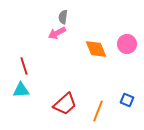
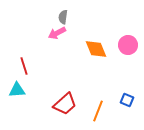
pink circle: moved 1 px right, 1 px down
cyan triangle: moved 4 px left
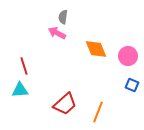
pink arrow: rotated 54 degrees clockwise
pink circle: moved 11 px down
cyan triangle: moved 3 px right
blue square: moved 5 px right, 15 px up
orange line: moved 1 px down
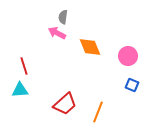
orange diamond: moved 6 px left, 2 px up
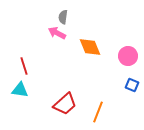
cyan triangle: rotated 12 degrees clockwise
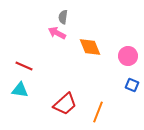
red line: rotated 48 degrees counterclockwise
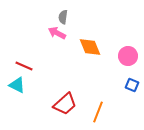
cyan triangle: moved 3 px left, 5 px up; rotated 18 degrees clockwise
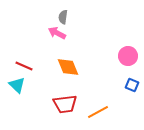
orange diamond: moved 22 px left, 20 px down
cyan triangle: rotated 18 degrees clockwise
red trapezoid: rotated 35 degrees clockwise
orange line: rotated 40 degrees clockwise
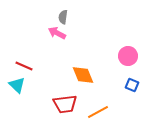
orange diamond: moved 15 px right, 8 px down
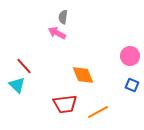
pink circle: moved 2 px right
red line: rotated 24 degrees clockwise
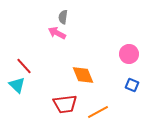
pink circle: moved 1 px left, 2 px up
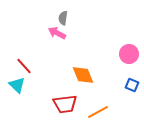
gray semicircle: moved 1 px down
